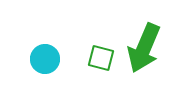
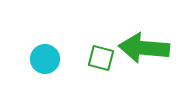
green arrow: rotated 72 degrees clockwise
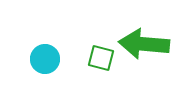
green arrow: moved 4 px up
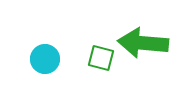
green arrow: moved 1 px left, 1 px up
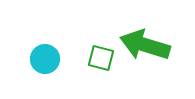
green arrow: moved 2 px right, 2 px down; rotated 12 degrees clockwise
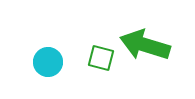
cyan circle: moved 3 px right, 3 px down
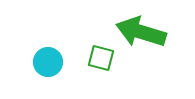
green arrow: moved 4 px left, 13 px up
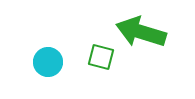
green square: moved 1 px up
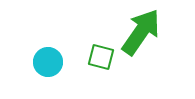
green arrow: rotated 108 degrees clockwise
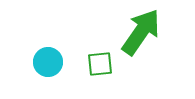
green square: moved 1 px left, 7 px down; rotated 20 degrees counterclockwise
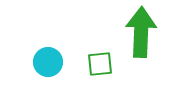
green arrow: rotated 33 degrees counterclockwise
